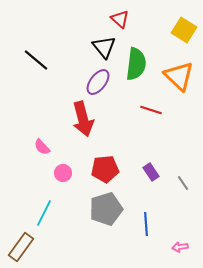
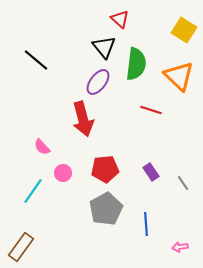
gray pentagon: rotated 12 degrees counterclockwise
cyan line: moved 11 px left, 22 px up; rotated 8 degrees clockwise
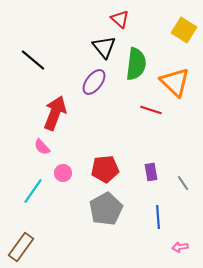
black line: moved 3 px left
orange triangle: moved 4 px left, 6 px down
purple ellipse: moved 4 px left
red arrow: moved 28 px left, 6 px up; rotated 144 degrees counterclockwise
purple rectangle: rotated 24 degrees clockwise
blue line: moved 12 px right, 7 px up
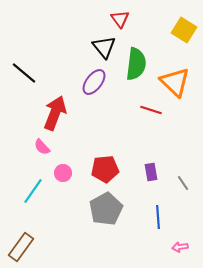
red triangle: rotated 12 degrees clockwise
black line: moved 9 px left, 13 px down
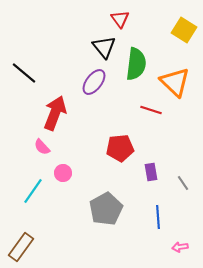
red pentagon: moved 15 px right, 21 px up
